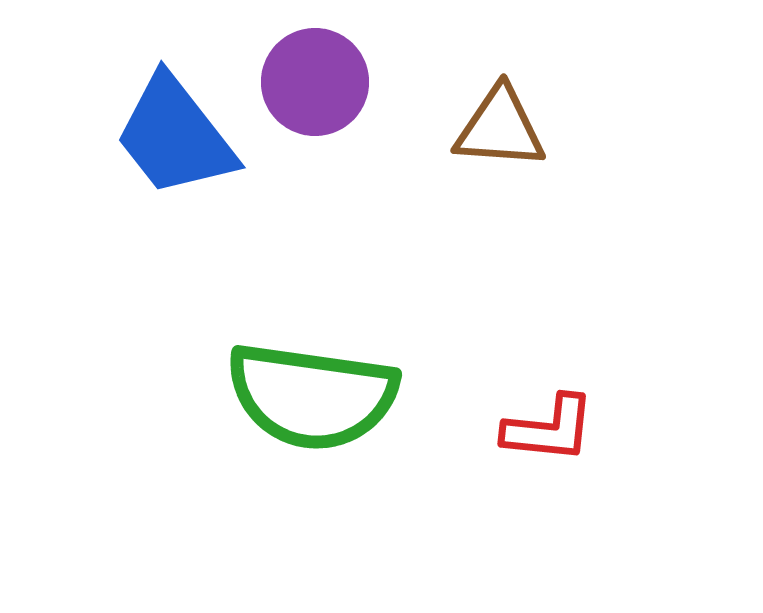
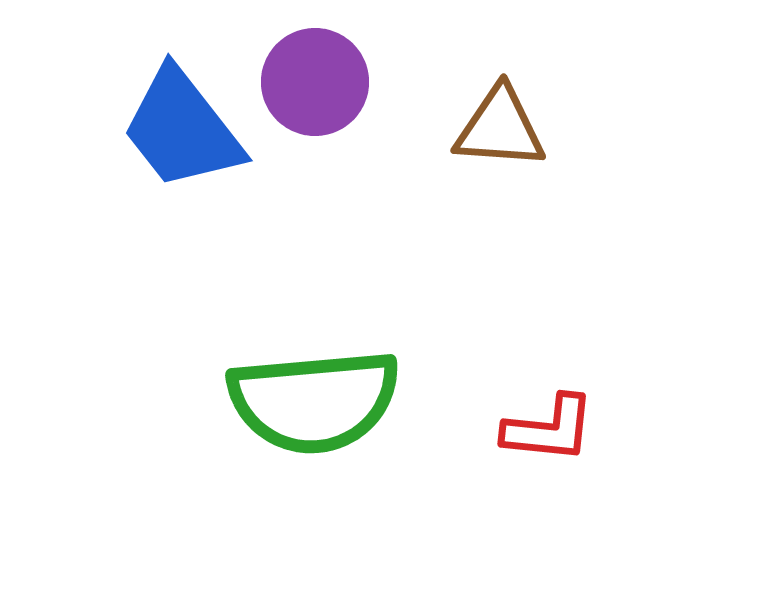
blue trapezoid: moved 7 px right, 7 px up
green semicircle: moved 2 px right, 5 px down; rotated 13 degrees counterclockwise
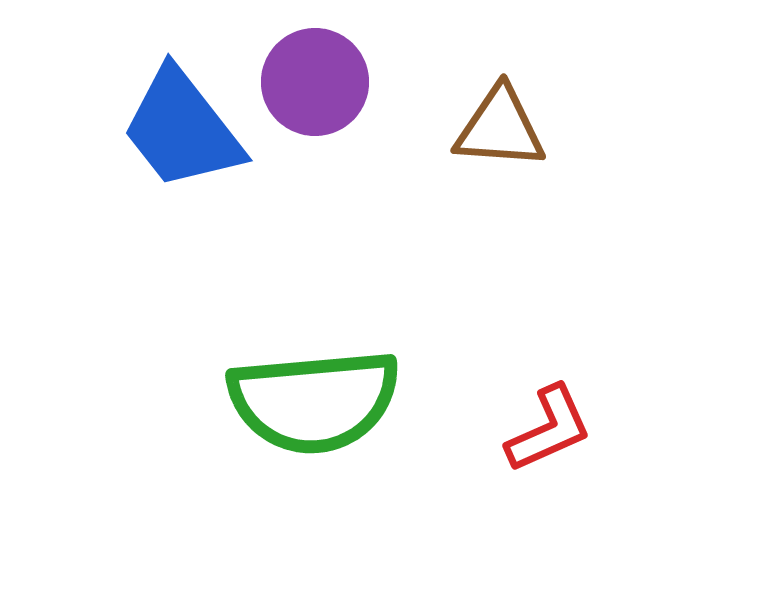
red L-shape: rotated 30 degrees counterclockwise
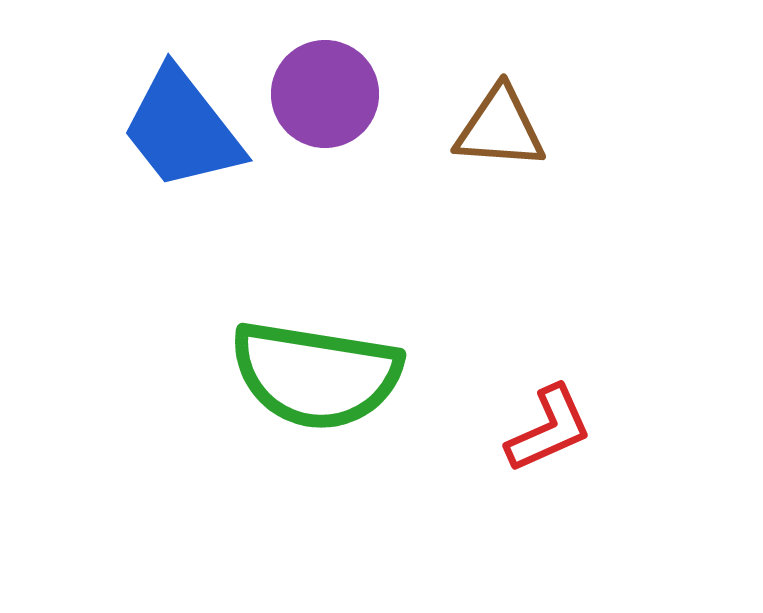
purple circle: moved 10 px right, 12 px down
green semicircle: moved 2 px right, 26 px up; rotated 14 degrees clockwise
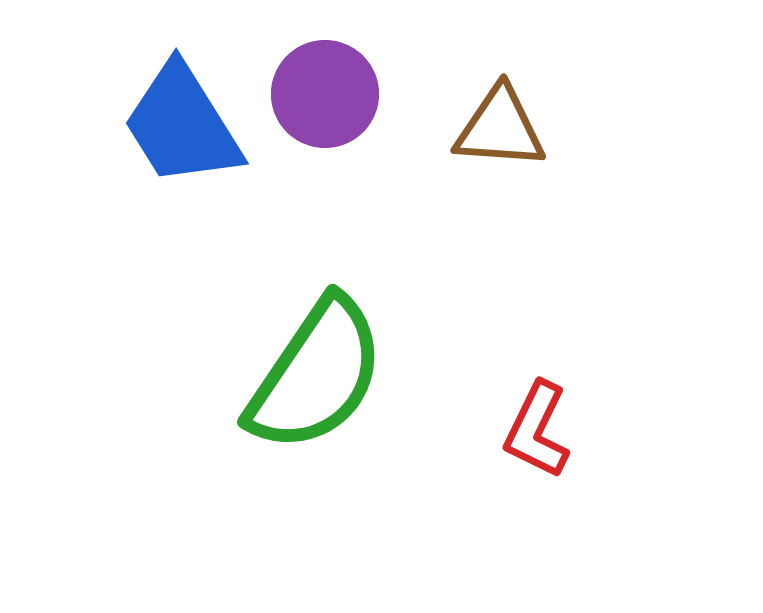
blue trapezoid: moved 4 px up; rotated 6 degrees clockwise
green semicircle: rotated 65 degrees counterclockwise
red L-shape: moved 12 px left, 1 px down; rotated 140 degrees clockwise
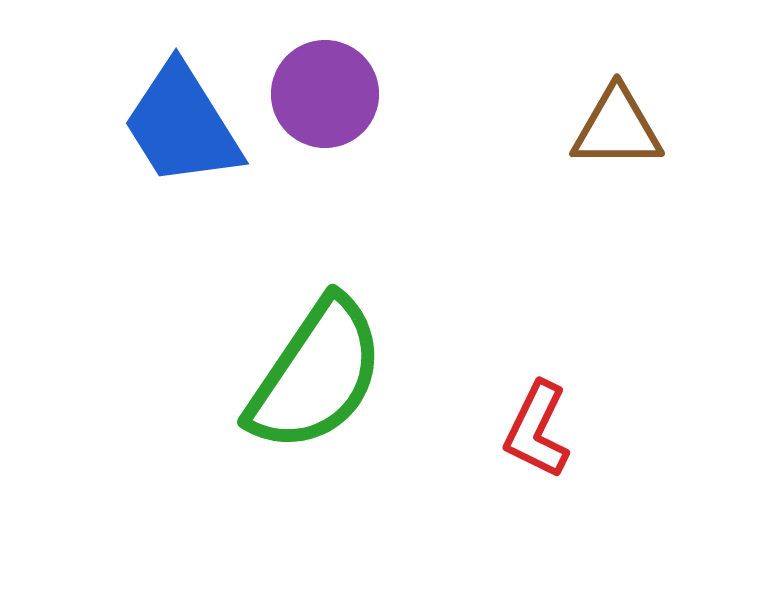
brown triangle: moved 117 px right; rotated 4 degrees counterclockwise
